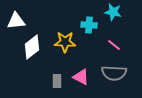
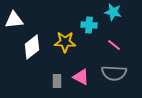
white triangle: moved 2 px left, 1 px up
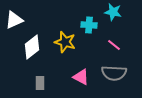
white triangle: rotated 18 degrees counterclockwise
yellow star: rotated 15 degrees clockwise
gray rectangle: moved 17 px left, 2 px down
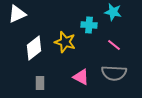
white triangle: moved 3 px right, 6 px up
white diamond: moved 2 px right, 1 px down
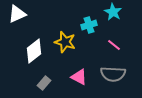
cyan star: rotated 18 degrees clockwise
cyan cross: rotated 21 degrees counterclockwise
white diamond: moved 3 px down
gray semicircle: moved 1 px left, 1 px down
pink triangle: moved 2 px left
gray rectangle: moved 4 px right; rotated 40 degrees clockwise
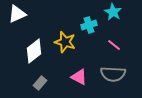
gray rectangle: moved 4 px left
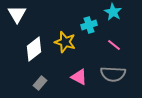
white triangle: rotated 36 degrees counterclockwise
white diamond: moved 2 px up
